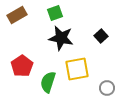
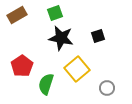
black square: moved 3 px left; rotated 24 degrees clockwise
yellow square: rotated 30 degrees counterclockwise
green semicircle: moved 2 px left, 2 px down
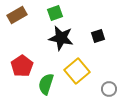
yellow square: moved 2 px down
gray circle: moved 2 px right, 1 px down
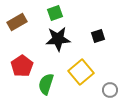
brown rectangle: moved 7 px down
black star: moved 3 px left, 1 px down; rotated 15 degrees counterclockwise
yellow square: moved 4 px right, 1 px down
gray circle: moved 1 px right, 1 px down
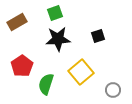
gray circle: moved 3 px right
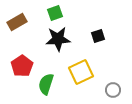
yellow square: rotated 15 degrees clockwise
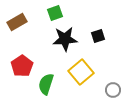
black star: moved 7 px right
yellow square: rotated 15 degrees counterclockwise
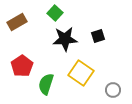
green square: rotated 28 degrees counterclockwise
yellow square: moved 1 px down; rotated 15 degrees counterclockwise
